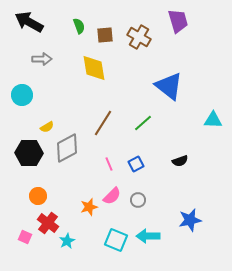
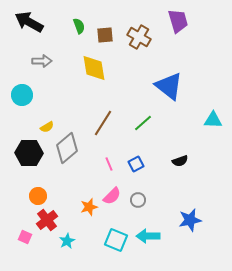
gray arrow: moved 2 px down
gray diamond: rotated 12 degrees counterclockwise
red cross: moved 1 px left, 3 px up; rotated 15 degrees clockwise
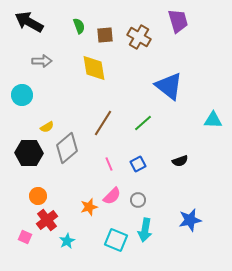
blue square: moved 2 px right
cyan arrow: moved 3 px left, 6 px up; rotated 80 degrees counterclockwise
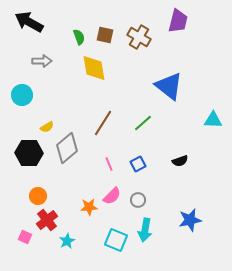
purple trapezoid: rotated 30 degrees clockwise
green semicircle: moved 11 px down
brown square: rotated 18 degrees clockwise
orange star: rotated 12 degrees clockwise
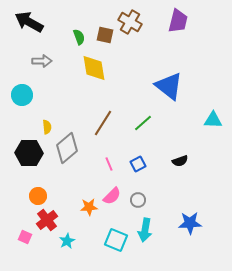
brown cross: moved 9 px left, 15 px up
yellow semicircle: rotated 64 degrees counterclockwise
blue star: moved 3 px down; rotated 10 degrees clockwise
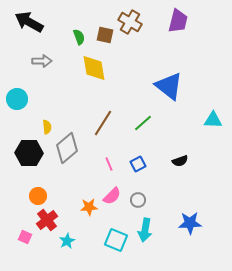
cyan circle: moved 5 px left, 4 px down
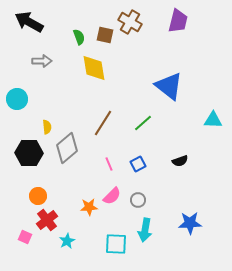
cyan square: moved 4 px down; rotated 20 degrees counterclockwise
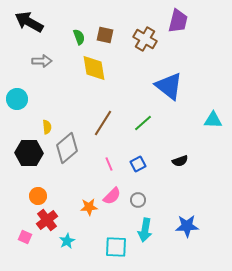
brown cross: moved 15 px right, 17 px down
blue star: moved 3 px left, 3 px down
cyan square: moved 3 px down
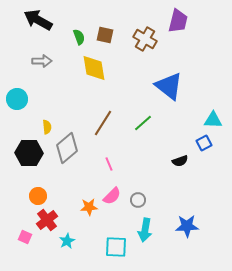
black arrow: moved 9 px right, 2 px up
blue square: moved 66 px right, 21 px up
